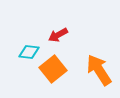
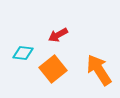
cyan diamond: moved 6 px left, 1 px down
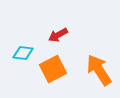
orange square: rotated 12 degrees clockwise
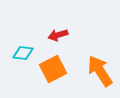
red arrow: rotated 12 degrees clockwise
orange arrow: moved 1 px right, 1 px down
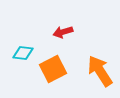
red arrow: moved 5 px right, 3 px up
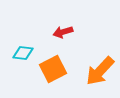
orange arrow: rotated 104 degrees counterclockwise
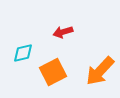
cyan diamond: rotated 20 degrees counterclockwise
orange square: moved 3 px down
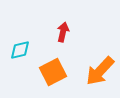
red arrow: rotated 120 degrees clockwise
cyan diamond: moved 3 px left, 3 px up
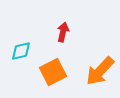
cyan diamond: moved 1 px right, 1 px down
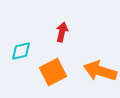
red arrow: moved 1 px left
orange arrow: rotated 64 degrees clockwise
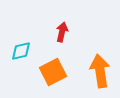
orange arrow: rotated 64 degrees clockwise
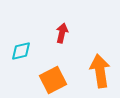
red arrow: moved 1 px down
orange square: moved 8 px down
